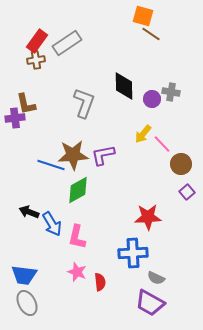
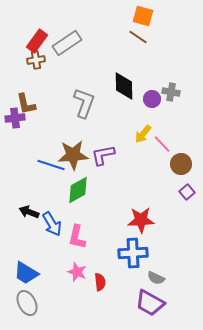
brown line: moved 13 px left, 3 px down
red star: moved 7 px left, 3 px down
blue trapezoid: moved 2 px right, 2 px up; rotated 24 degrees clockwise
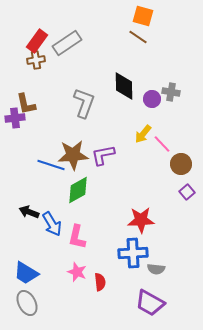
gray semicircle: moved 9 px up; rotated 18 degrees counterclockwise
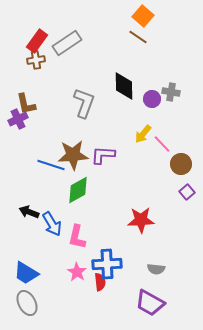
orange square: rotated 25 degrees clockwise
purple cross: moved 3 px right, 1 px down; rotated 18 degrees counterclockwise
purple L-shape: rotated 15 degrees clockwise
blue cross: moved 26 px left, 11 px down
pink star: rotated 12 degrees clockwise
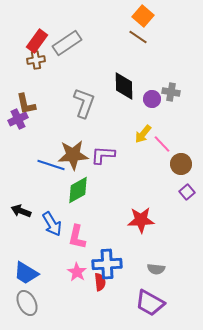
black arrow: moved 8 px left, 1 px up
